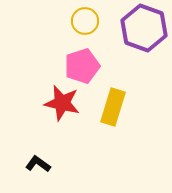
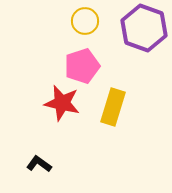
black L-shape: moved 1 px right
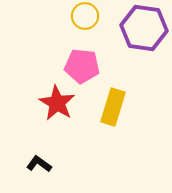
yellow circle: moved 5 px up
purple hexagon: rotated 12 degrees counterclockwise
pink pentagon: rotated 24 degrees clockwise
red star: moved 5 px left; rotated 18 degrees clockwise
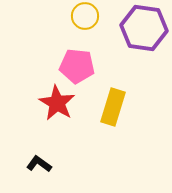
pink pentagon: moved 5 px left
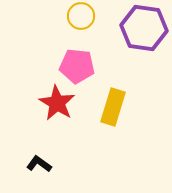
yellow circle: moved 4 px left
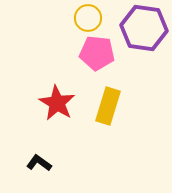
yellow circle: moved 7 px right, 2 px down
pink pentagon: moved 20 px right, 13 px up
yellow rectangle: moved 5 px left, 1 px up
black L-shape: moved 1 px up
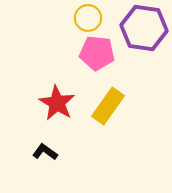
yellow rectangle: rotated 18 degrees clockwise
black L-shape: moved 6 px right, 11 px up
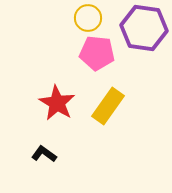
black L-shape: moved 1 px left, 2 px down
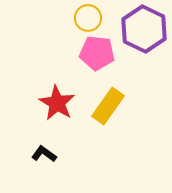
purple hexagon: moved 1 px down; rotated 18 degrees clockwise
